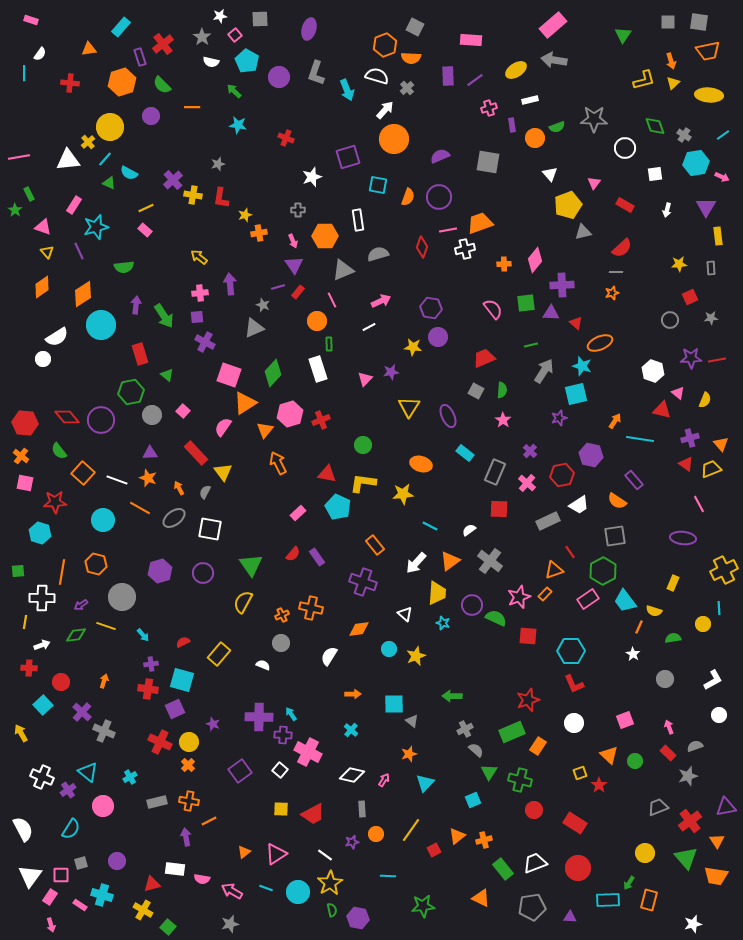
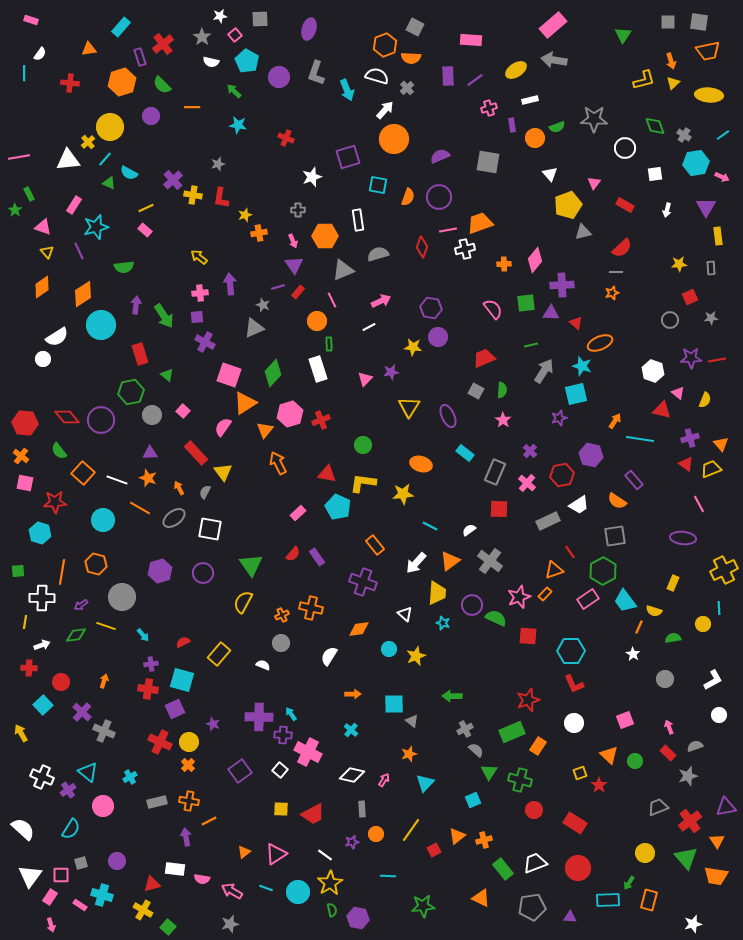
white semicircle at (23, 829): rotated 20 degrees counterclockwise
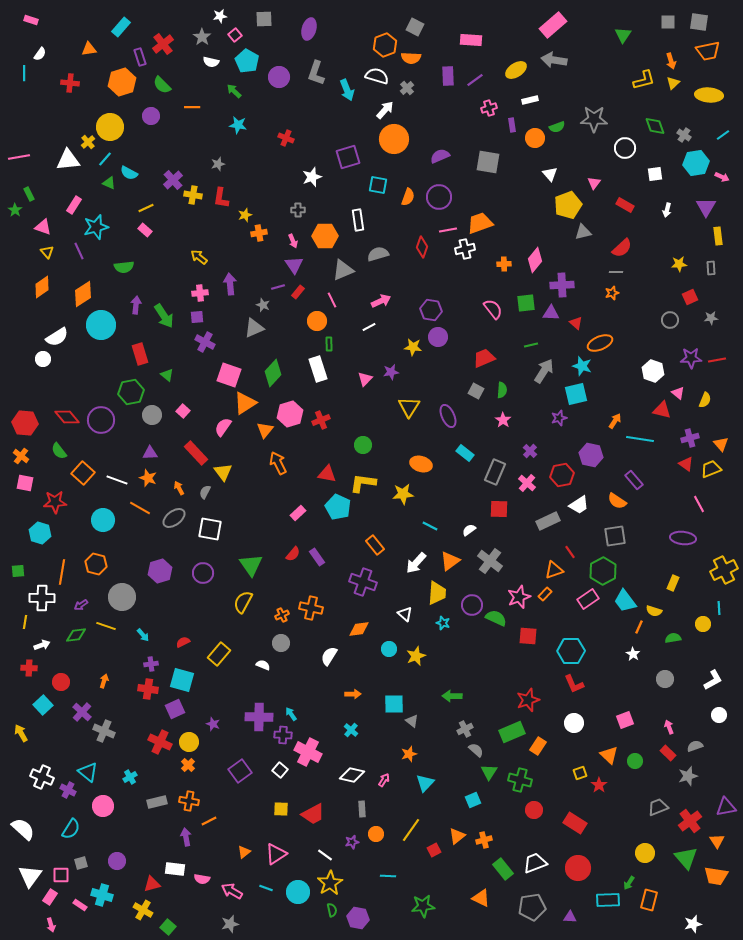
gray square at (260, 19): moved 4 px right
purple hexagon at (431, 308): moved 2 px down
purple cross at (68, 790): rotated 28 degrees counterclockwise
